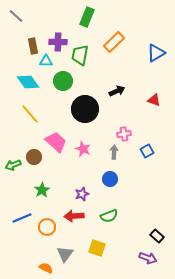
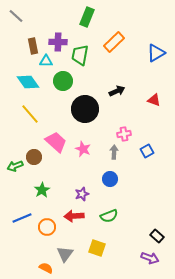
green arrow: moved 2 px right, 1 px down
purple arrow: moved 2 px right
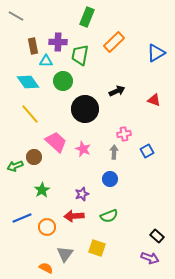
gray line: rotated 14 degrees counterclockwise
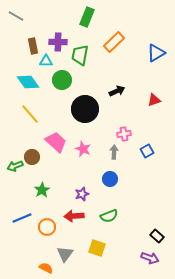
green circle: moved 1 px left, 1 px up
red triangle: rotated 40 degrees counterclockwise
brown circle: moved 2 px left
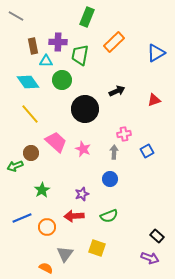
brown circle: moved 1 px left, 4 px up
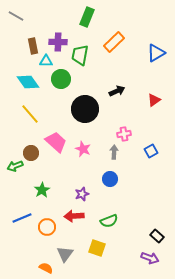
green circle: moved 1 px left, 1 px up
red triangle: rotated 16 degrees counterclockwise
blue square: moved 4 px right
green semicircle: moved 5 px down
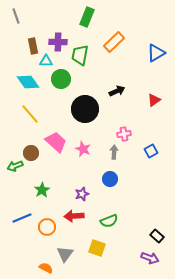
gray line: rotated 42 degrees clockwise
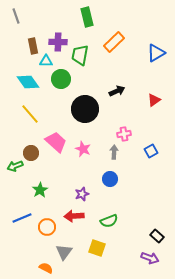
green rectangle: rotated 36 degrees counterclockwise
green star: moved 2 px left
gray triangle: moved 1 px left, 2 px up
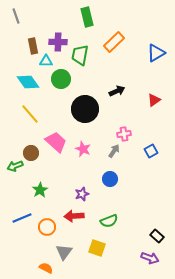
gray arrow: moved 1 px up; rotated 32 degrees clockwise
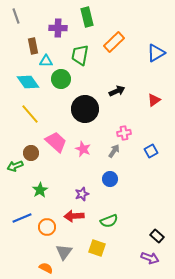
purple cross: moved 14 px up
pink cross: moved 1 px up
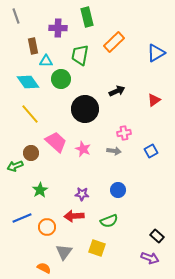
gray arrow: rotated 64 degrees clockwise
blue circle: moved 8 px right, 11 px down
purple star: rotated 24 degrees clockwise
orange semicircle: moved 2 px left
